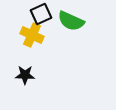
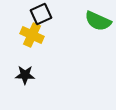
green semicircle: moved 27 px right
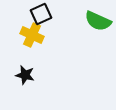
black star: rotated 12 degrees clockwise
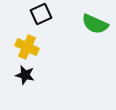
green semicircle: moved 3 px left, 3 px down
yellow cross: moved 5 px left, 12 px down
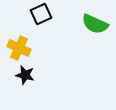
yellow cross: moved 8 px left, 1 px down
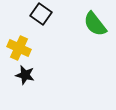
black square: rotated 30 degrees counterclockwise
green semicircle: rotated 28 degrees clockwise
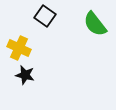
black square: moved 4 px right, 2 px down
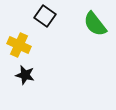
yellow cross: moved 3 px up
